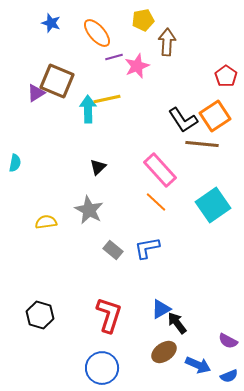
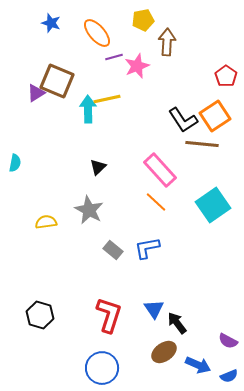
blue triangle: moved 7 px left; rotated 35 degrees counterclockwise
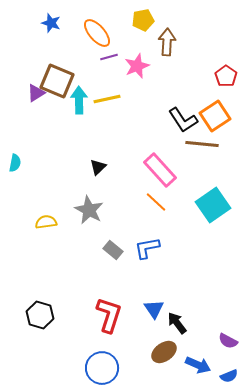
purple line: moved 5 px left
cyan arrow: moved 9 px left, 9 px up
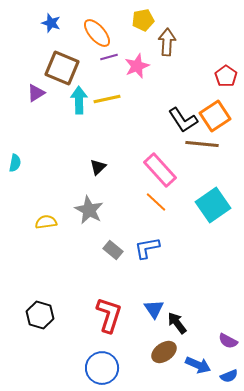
brown square: moved 5 px right, 13 px up
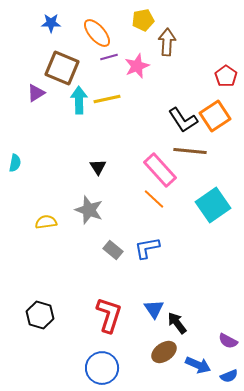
blue star: rotated 18 degrees counterclockwise
brown line: moved 12 px left, 7 px down
black triangle: rotated 18 degrees counterclockwise
orange line: moved 2 px left, 3 px up
gray star: rotated 8 degrees counterclockwise
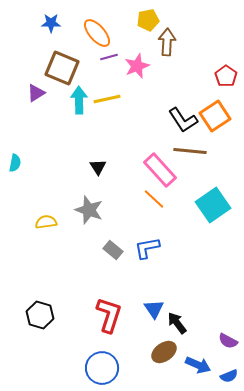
yellow pentagon: moved 5 px right
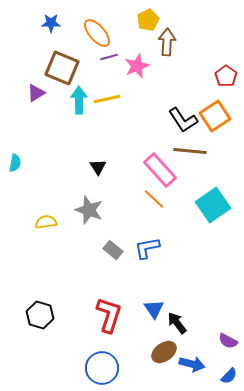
yellow pentagon: rotated 15 degrees counterclockwise
blue arrow: moved 6 px left, 1 px up; rotated 10 degrees counterclockwise
blue semicircle: rotated 24 degrees counterclockwise
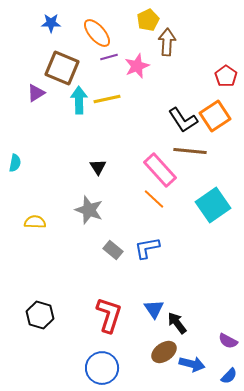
yellow semicircle: moved 11 px left; rotated 10 degrees clockwise
